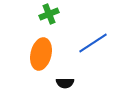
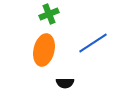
orange ellipse: moved 3 px right, 4 px up
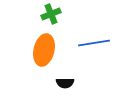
green cross: moved 2 px right
blue line: moved 1 px right; rotated 24 degrees clockwise
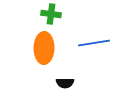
green cross: rotated 30 degrees clockwise
orange ellipse: moved 2 px up; rotated 12 degrees counterclockwise
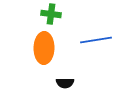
blue line: moved 2 px right, 3 px up
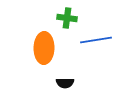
green cross: moved 16 px right, 4 px down
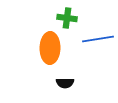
blue line: moved 2 px right, 1 px up
orange ellipse: moved 6 px right
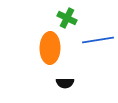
green cross: rotated 18 degrees clockwise
blue line: moved 1 px down
